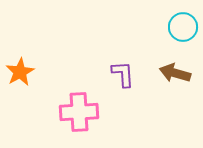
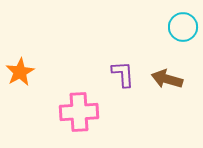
brown arrow: moved 8 px left, 6 px down
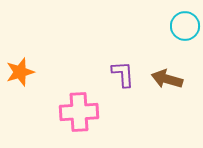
cyan circle: moved 2 px right, 1 px up
orange star: rotated 12 degrees clockwise
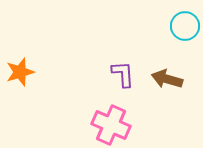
pink cross: moved 32 px right, 13 px down; rotated 27 degrees clockwise
